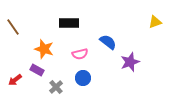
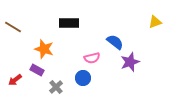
brown line: rotated 24 degrees counterclockwise
blue semicircle: moved 7 px right
pink semicircle: moved 12 px right, 4 px down
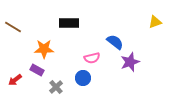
orange star: rotated 18 degrees counterclockwise
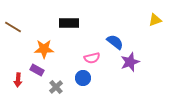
yellow triangle: moved 2 px up
red arrow: moved 3 px right; rotated 48 degrees counterclockwise
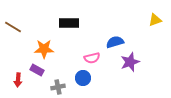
blue semicircle: rotated 54 degrees counterclockwise
gray cross: moved 2 px right; rotated 32 degrees clockwise
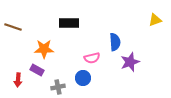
brown line: rotated 12 degrees counterclockwise
blue semicircle: rotated 102 degrees clockwise
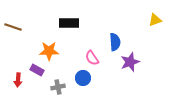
orange star: moved 5 px right, 2 px down
pink semicircle: rotated 70 degrees clockwise
